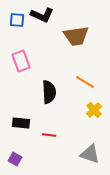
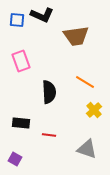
gray triangle: moved 3 px left, 5 px up
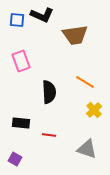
brown trapezoid: moved 1 px left, 1 px up
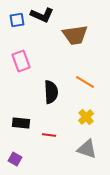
blue square: rotated 14 degrees counterclockwise
black semicircle: moved 2 px right
yellow cross: moved 8 px left, 7 px down
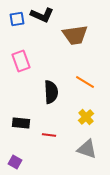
blue square: moved 1 px up
purple square: moved 3 px down
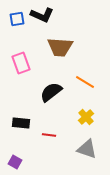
brown trapezoid: moved 15 px left, 12 px down; rotated 12 degrees clockwise
pink rectangle: moved 2 px down
black semicircle: rotated 125 degrees counterclockwise
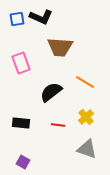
black L-shape: moved 1 px left, 2 px down
red line: moved 9 px right, 10 px up
purple square: moved 8 px right
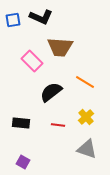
blue square: moved 4 px left, 1 px down
pink rectangle: moved 11 px right, 2 px up; rotated 25 degrees counterclockwise
